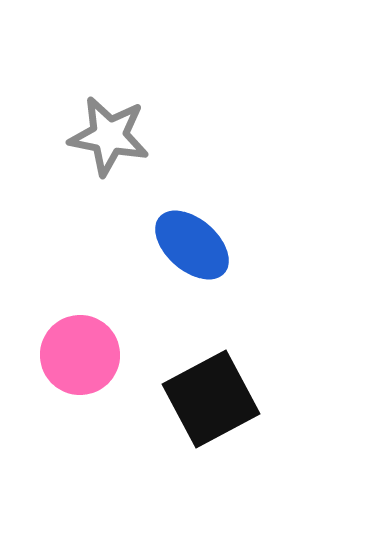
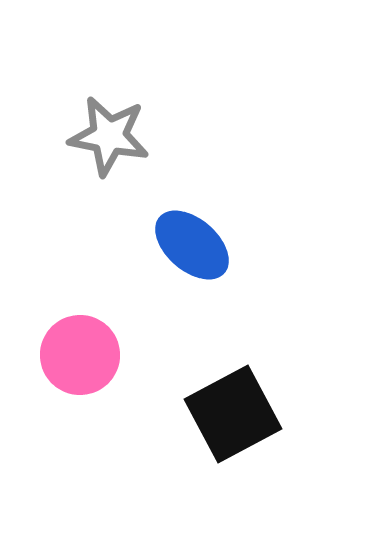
black square: moved 22 px right, 15 px down
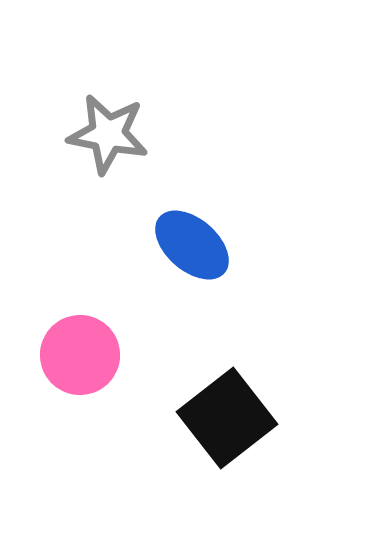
gray star: moved 1 px left, 2 px up
black square: moved 6 px left, 4 px down; rotated 10 degrees counterclockwise
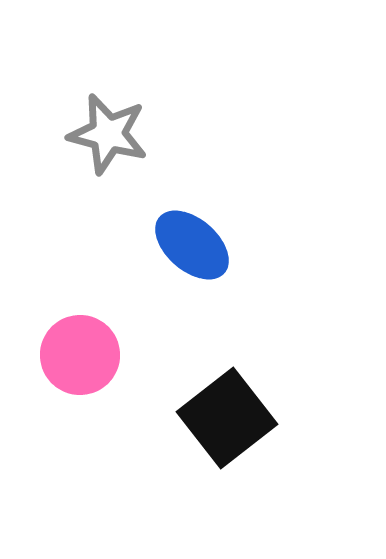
gray star: rotated 4 degrees clockwise
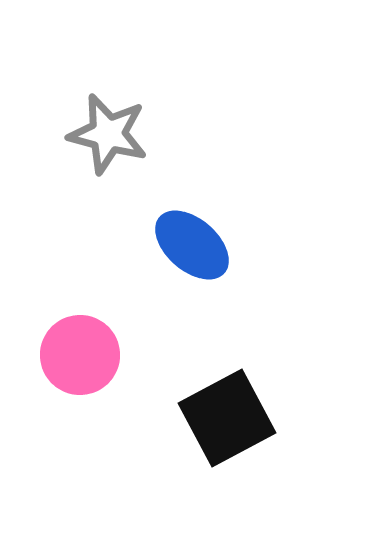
black square: rotated 10 degrees clockwise
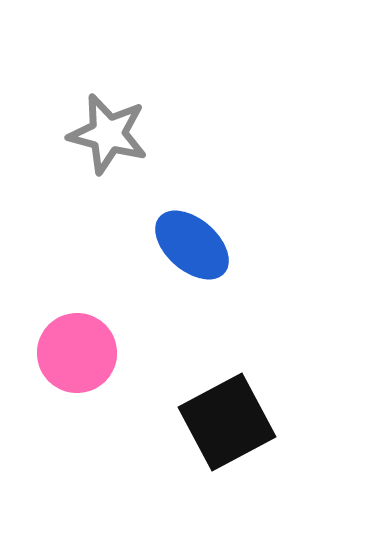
pink circle: moved 3 px left, 2 px up
black square: moved 4 px down
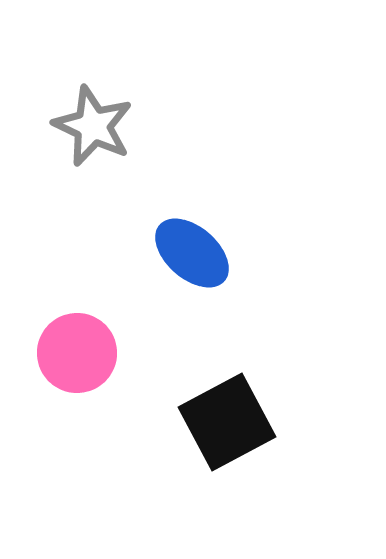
gray star: moved 15 px left, 8 px up; rotated 10 degrees clockwise
blue ellipse: moved 8 px down
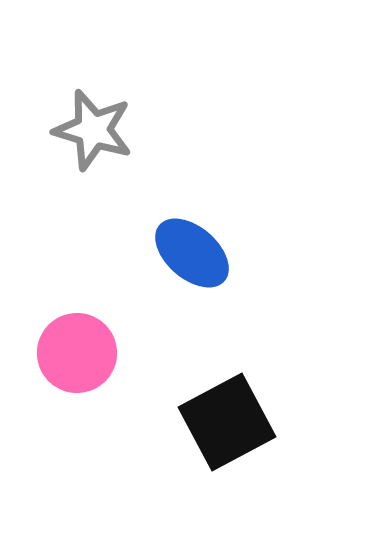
gray star: moved 4 px down; rotated 8 degrees counterclockwise
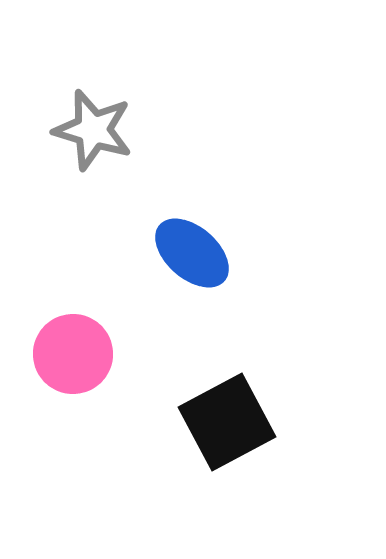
pink circle: moved 4 px left, 1 px down
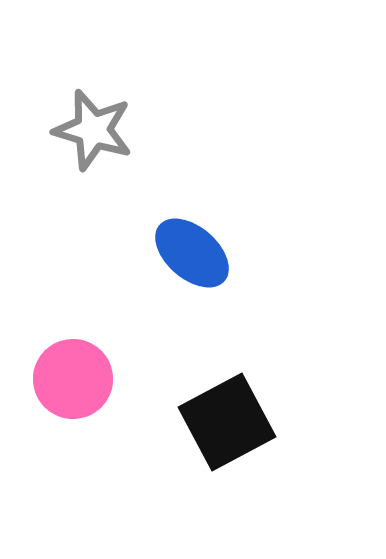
pink circle: moved 25 px down
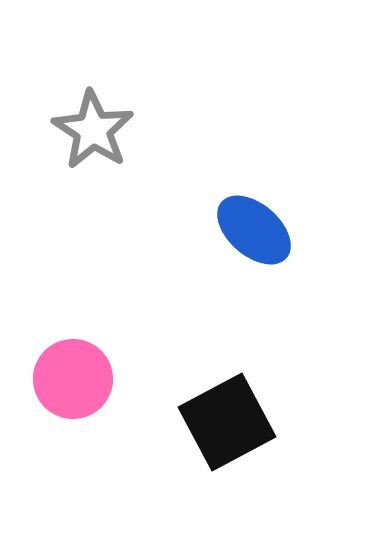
gray star: rotated 16 degrees clockwise
blue ellipse: moved 62 px right, 23 px up
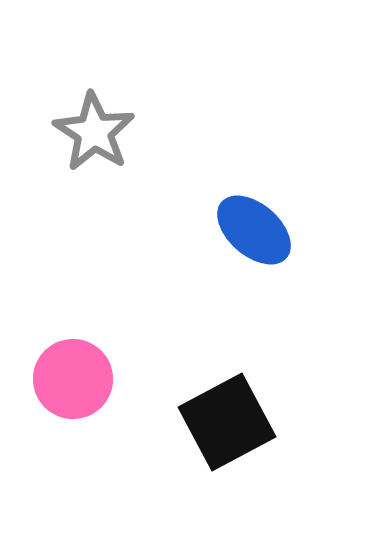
gray star: moved 1 px right, 2 px down
